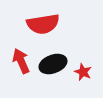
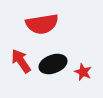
red semicircle: moved 1 px left
red arrow: rotated 10 degrees counterclockwise
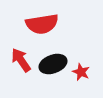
red arrow: moved 1 px up
red star: moved 2 px left
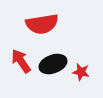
red arrow: moved 1 px down
red star: rotated 12 degrees counterclockwise
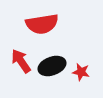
black ellipse: moved 1 px left, 2 px down
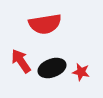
red semicircle: moved 3 px right
black ellipse: moved 2 px down
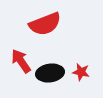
red semicircle: rotated 12 degrees counterclockwise
black ellipse: moved 2 px left, 5 px down; rotated 12 degrees clockwise
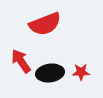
red star: rotated 12 degrees counterclockwise
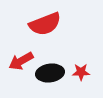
red arrow: rotated 85 degrees counterclockwise
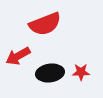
red arrow: moved 3 px left, 5 px up
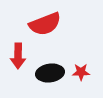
red arrow: rotated 60 degrees counterclockwise
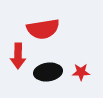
red semicircle: moved 2 px left, 5 px down; rotated 12 degrees clockwise
black ellipse: moved 2 px left, 1 px up
